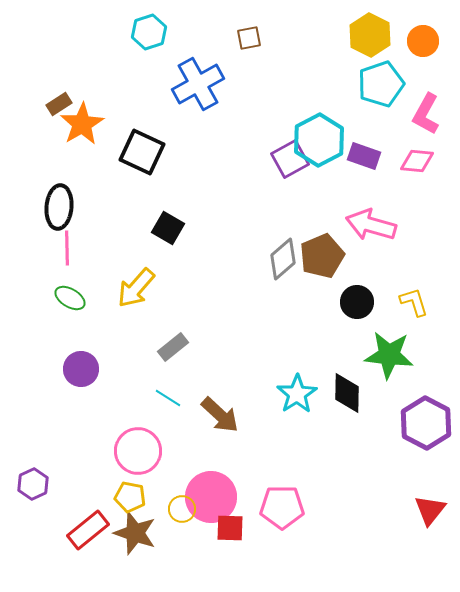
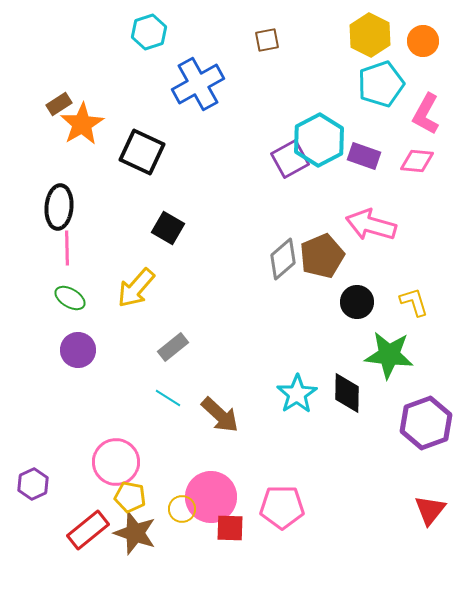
brown square at (249, 38): moved 18 px right, 2 px down
purple circle at (81, 369): moved 3 px left, 19 px up
purple hexagon at (426, 423): rotated 12 degrees clockwise
pink circle at (138, 451): moved 22 px left, 11 px down
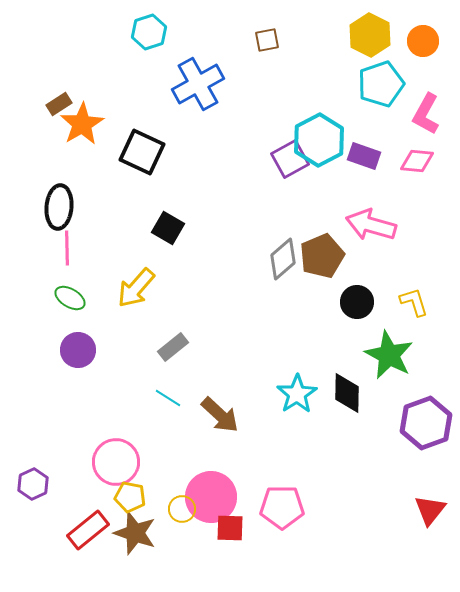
green star at (389, 355): rotated 21 degrees clockwise
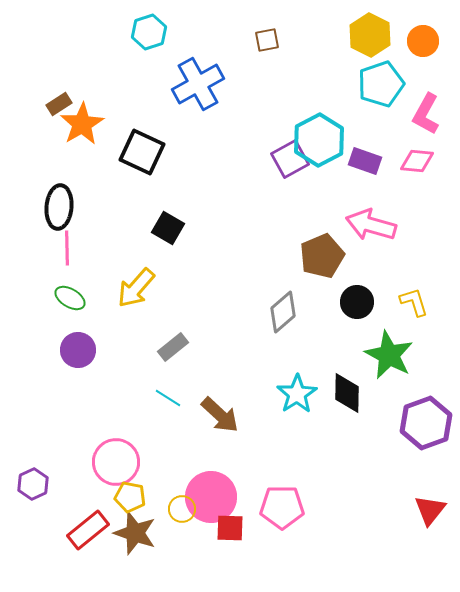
purple rectangle at (364, 156): moved 1 px right, 5 px down
gray diamond at (283, 259): moved 53 px down
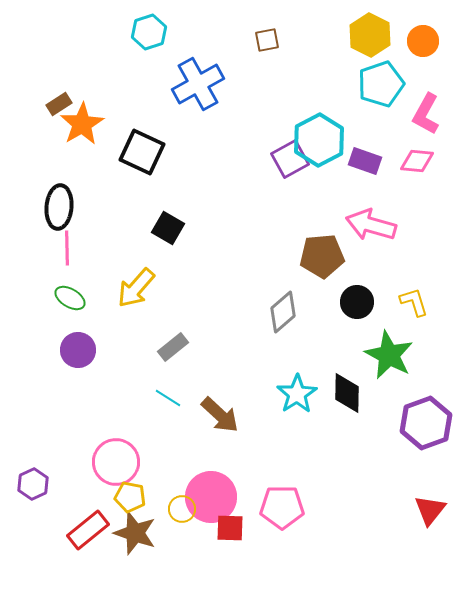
brown pentagon at (322, 256): rotated 18 degrees clockwise
